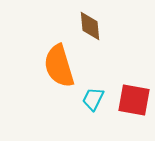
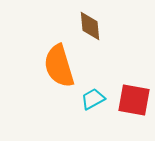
cyan trapezoid: rotated 35 degrees clockwise
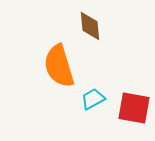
red square: moved 8 px down
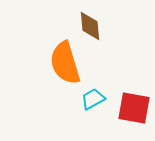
orange semicircle: moved 6 px right, 3 px up
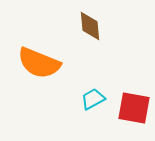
orange semicircle: moved 26 px left; rotated 51 degrees counterclockwise
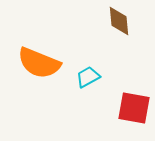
brown diamond: moved 29 px right, 5 px up
cyan trapezoid: moved 5 px left, 22 px up
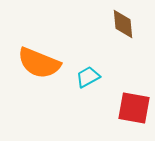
brown diamond: moved 4 px right, 3 px down
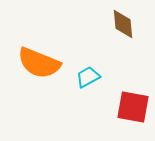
red square: moved 1 px left, 1 px up
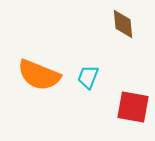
orange semicircle: moved 12 px down
cyan trapezoid: rotated 40 degrees counterclockwise
